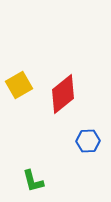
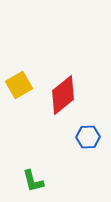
red diamond: moved 1 px down
blue hexagon: moved 4 px up
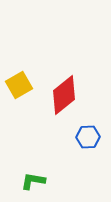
red diamond: moved 1 px right
green L-shape: rotated 115 degrees clockwise
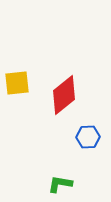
yellow square: moved 2 px left, 2 px up; rotated 24 degrees clockwise
green L-shape: moved 27 px right, 3 px down
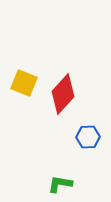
yellow square: moved 7 px right; rotated 28 degrees clockwise
red diamond: moved 1 px left, 1 px up; rotated 9 degrees counterclockwise
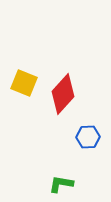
green L-shape: moved 1 px right
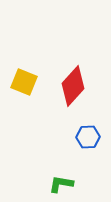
yellow square: moved 1 px up
red diamond: moved 10 px right, 8 px up
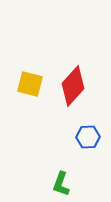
yellow square: moved 6 px right, 2 px down; rotated 8 degrees counterclockwise
green L-shape: rotated 80 degrees counterclockwise
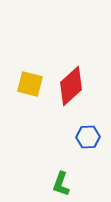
red diamond: moved 2 px left; rotated 6 degrees clockwise
